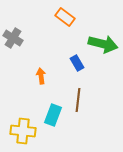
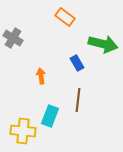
cyan rectangle: moved 3 px left, 1 px down
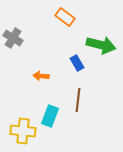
green arrow: moved 2 px left, 1 px down
orange arrow: rotated 77 degrees counterclockwise
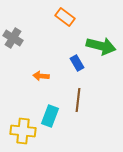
green arrow: moved 1 px down
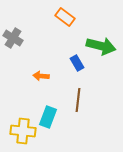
cyan rectangle: moved 2 px left, 1 px down
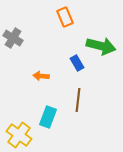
orange rectangle: rotated 30 degrees clockwise
yellow cross: moved 4 px left, 4 px down; rotated 30 degrees clockwise
